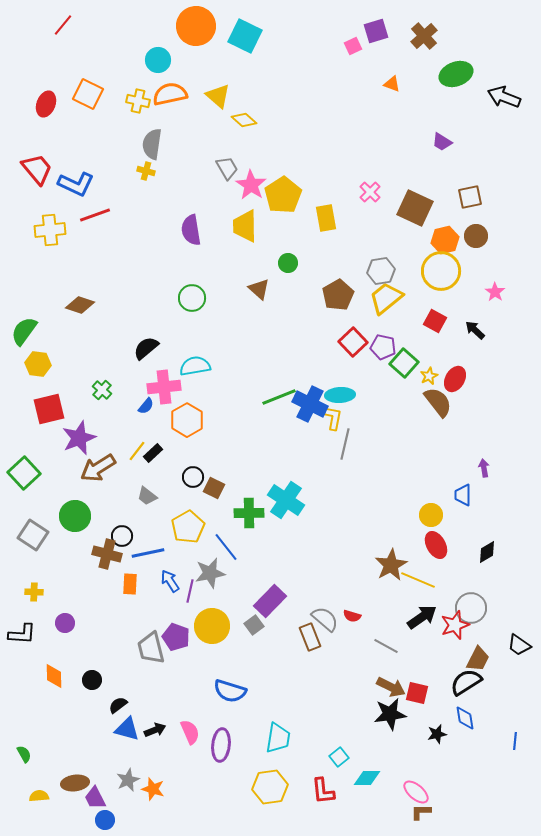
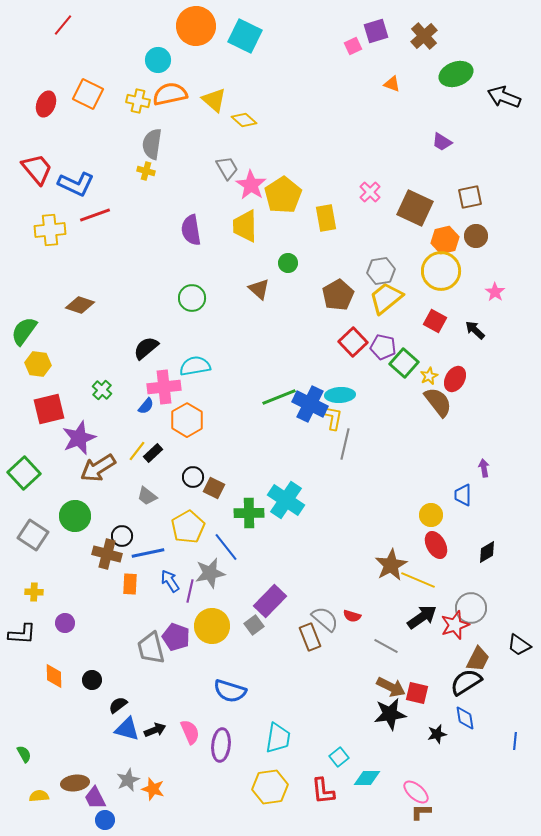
yellow triangle at (218, 96): moved 4 px left, 4 px down
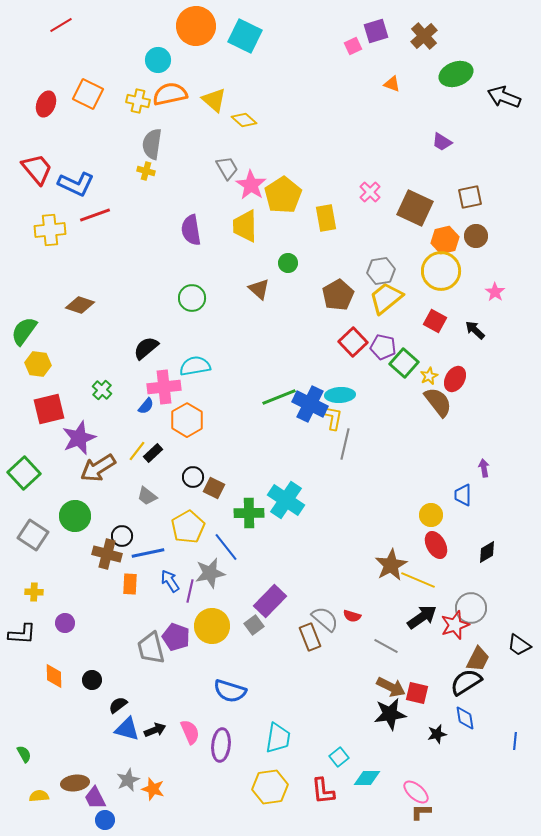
red line at (63, 25): moved 2 px left; rotated 20 degrees clockwise
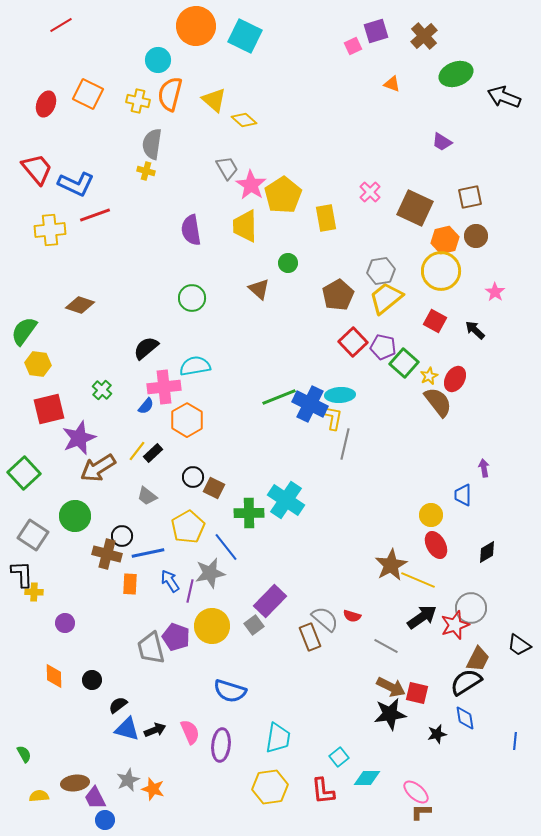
orange semicircle at (170, 94): rotated 64 degrees counterclockwise
black L-shape at (22, 634): moved 60 px up; rotated 96 degrees counterclockwise
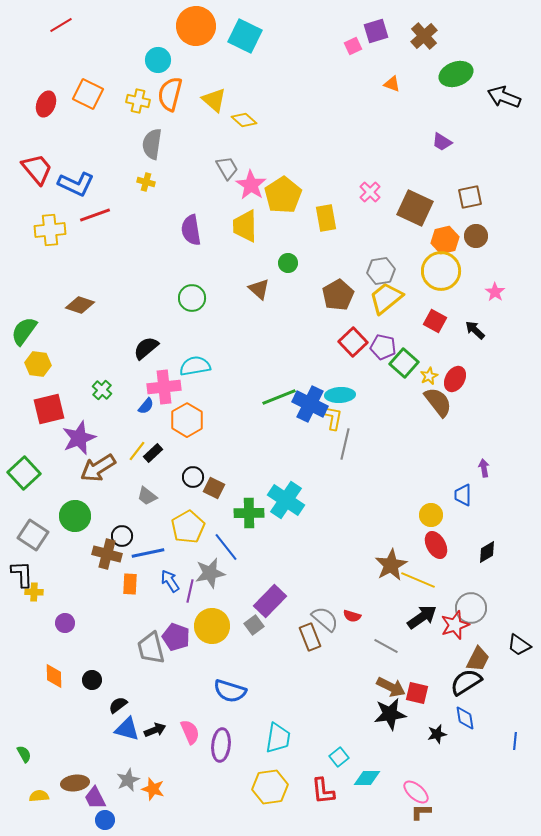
yellow cross at (146, 171): moved 11 px down
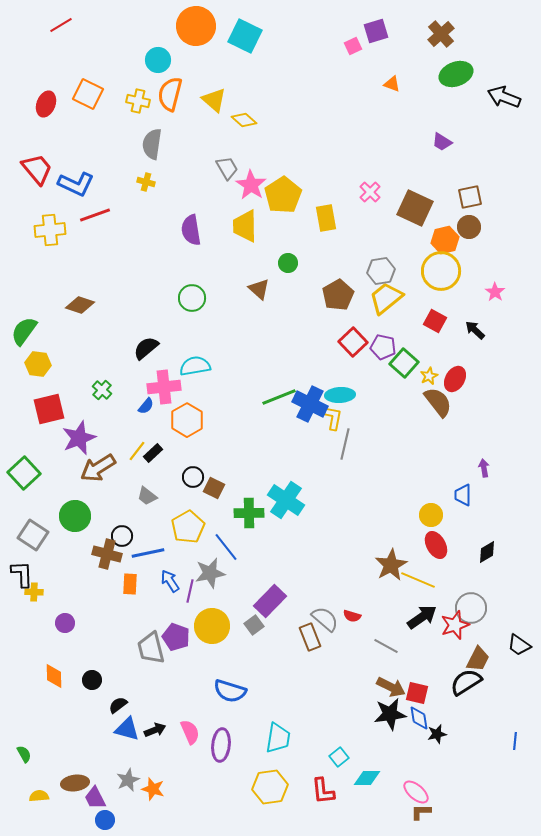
brown cross at (424, 36): moved 17 px right, 2 px up
brown circle at (476, 236): moved 7 px left, 9 px up
blue diamond at (465, 718): moved 46 px left
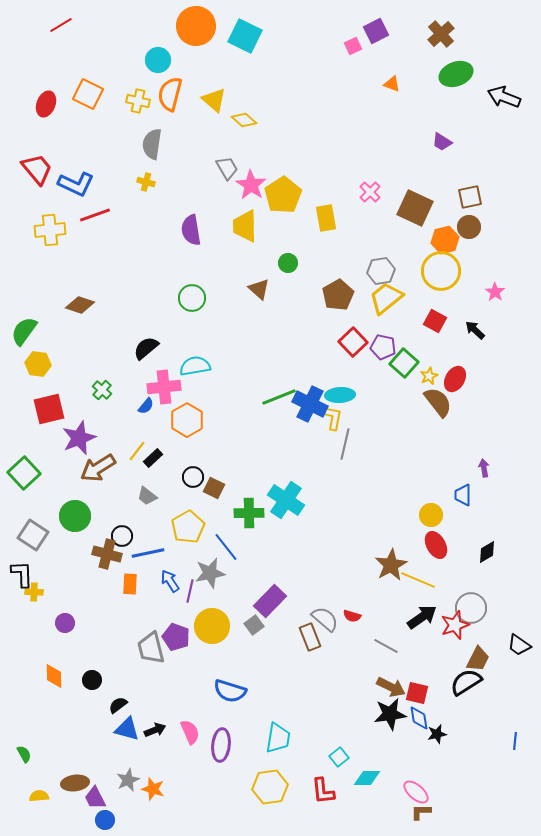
purple square at (376, 31): rotated 10 degrees counterclockwise
black rectangle at (153, 453): moved 5 px down
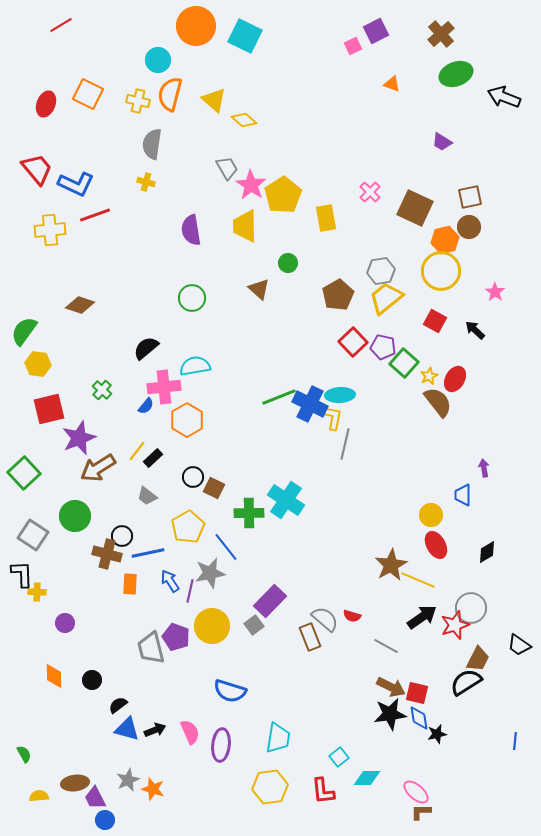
yellow cross at (34, 592): moved 3 px right
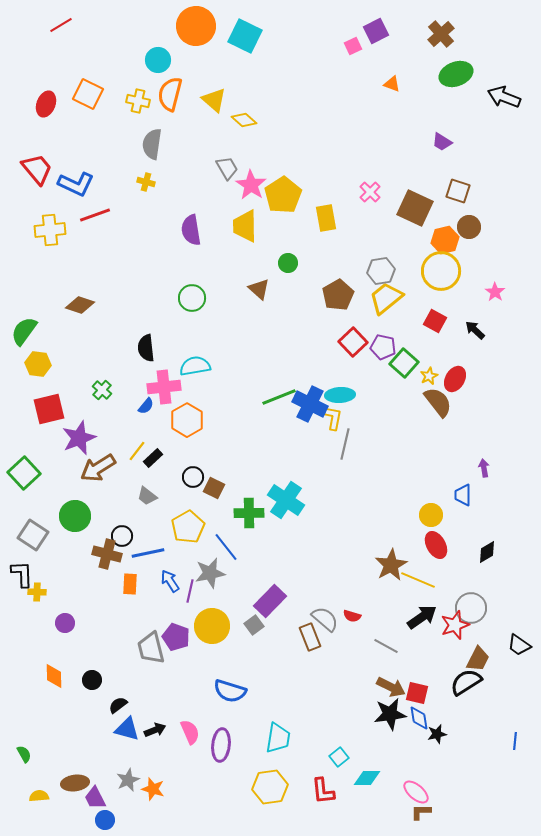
brown square at (470, 197): moved 12 px left, 6 px up; rotated 30 degrees clockwise
black semicircle at (146, 348): rotated 56 degrees counterclockwise
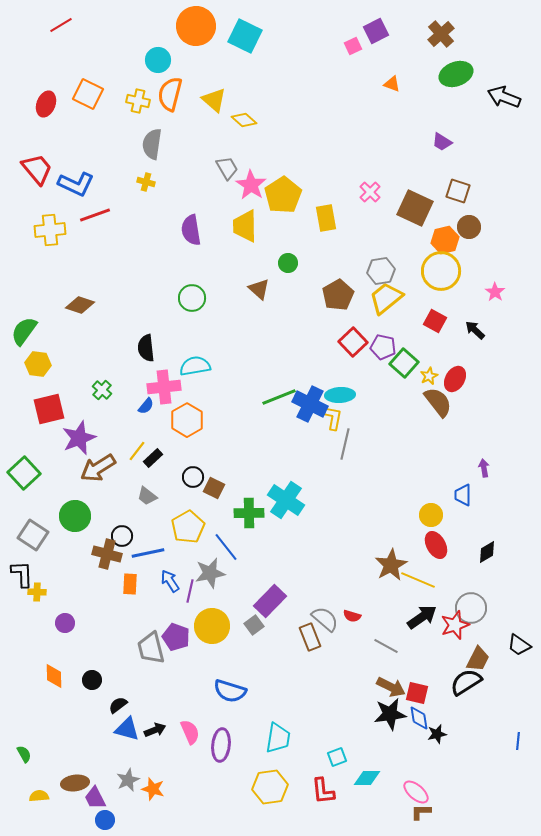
blue line at (515, 741): moved 3 px right
cyan square at (339, 757): moved 2 px left; rotated 18 degrees clockwise
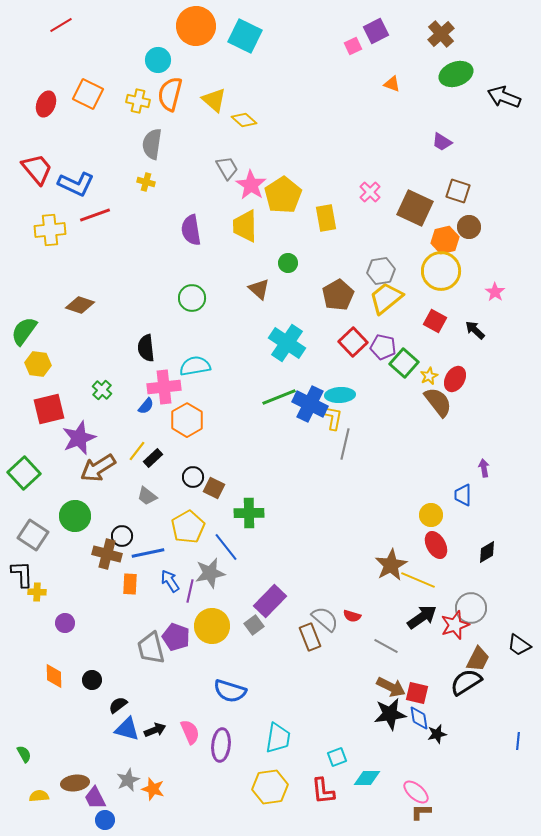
cyan cross at (286, 500): moved 1 px right, 157 px up
